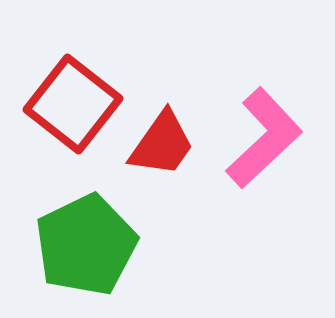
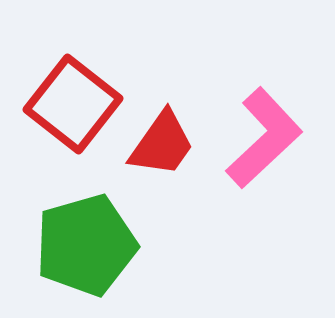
green pentagon: rotated 10 degrees clockwise
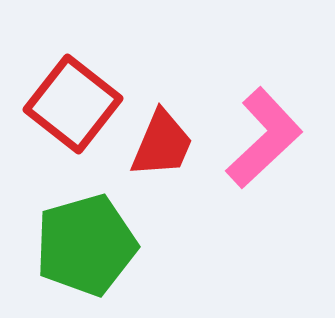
red trapezoid: rotated 12 degrees counterclockwise
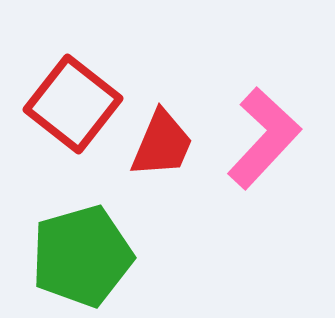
pink L-shape: rotated 4 degrees counterclockwise
green pentagon: moved 4 px left, 11 px down
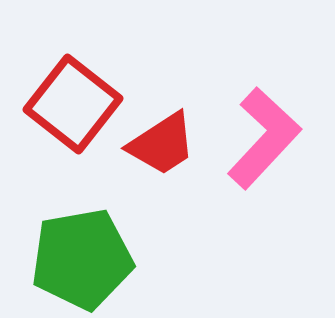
red trapezoid: rotated 34 degrees clockwise
green pentagon: moved 3 px down; rotated 6 degrees clockwise
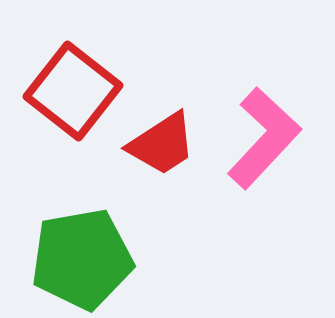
red square: moved 13 px up
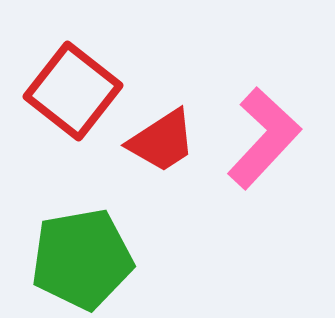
red trapezoid: moved 3 px up
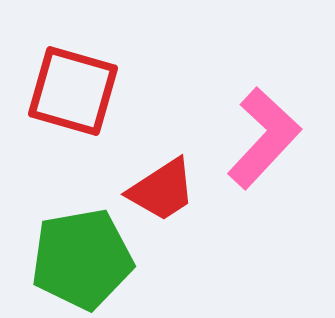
red square: rotated 22 degrees counterclockwise
red trapezoid: moved 49 px down
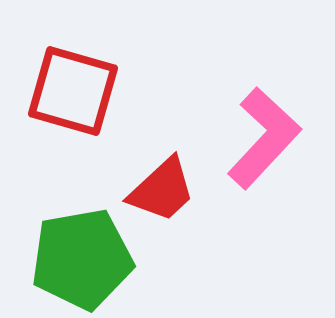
red trapezoid: rotated 10 degrees counterclockwise
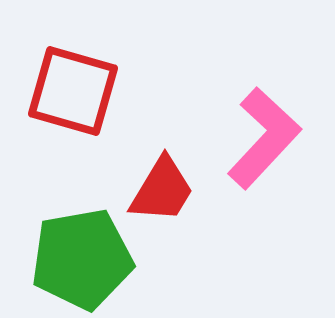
red trapezoid: rotated 16 degrees counterclockwise
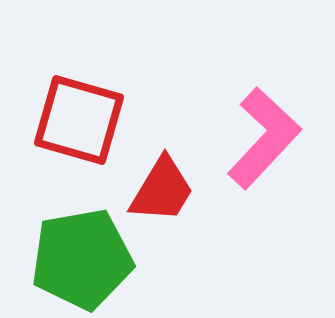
red square: moved 6 px right, 29 px down
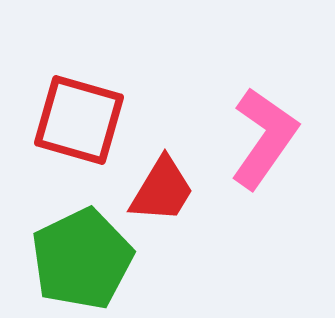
pink L-shape: rotated 8 degrees counterclockwise
green pentagon: rotated 16 degrees counterclockwise
